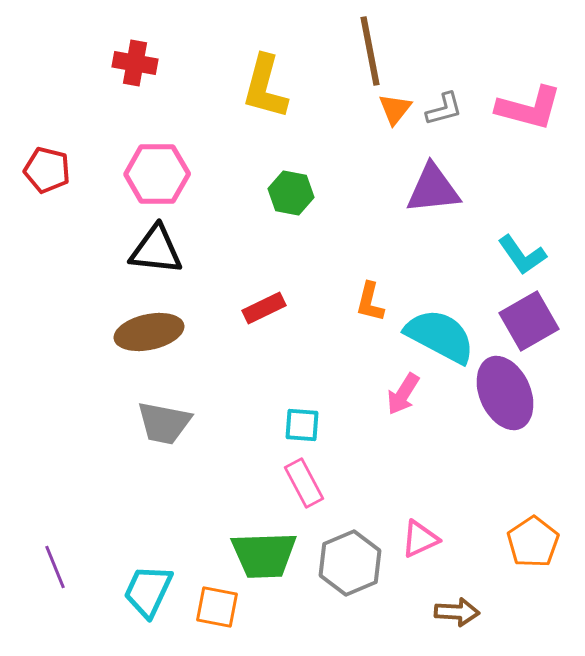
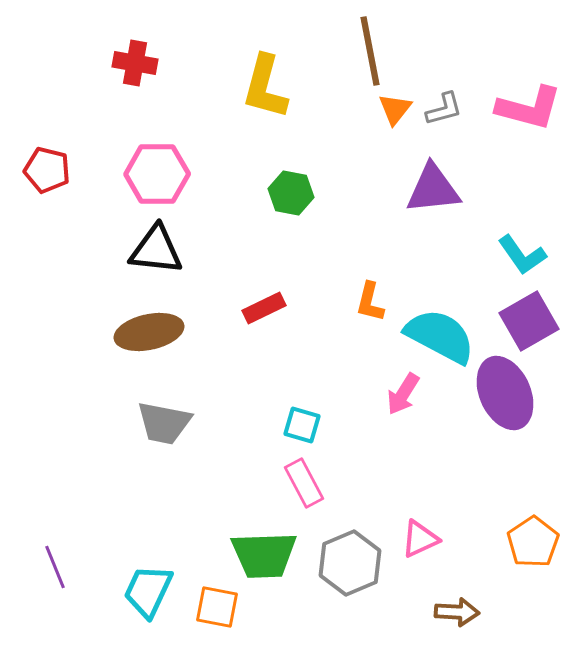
cyan square: rotated 12 degrees clockwise
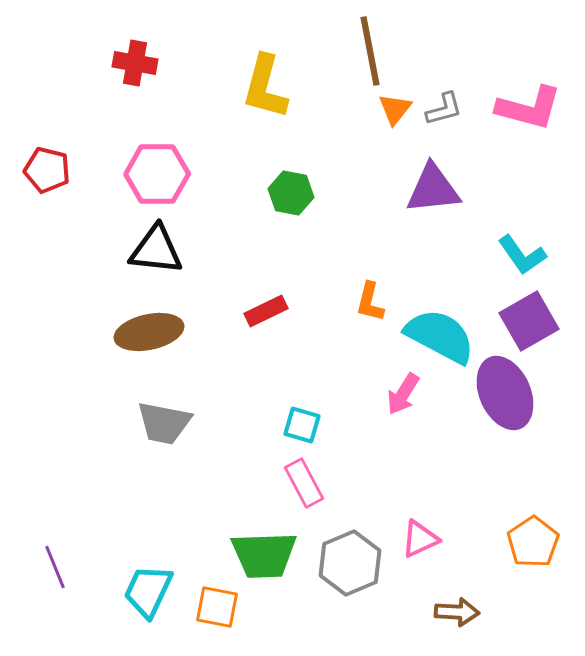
red rectangle: moved 2 px right, 3 px down
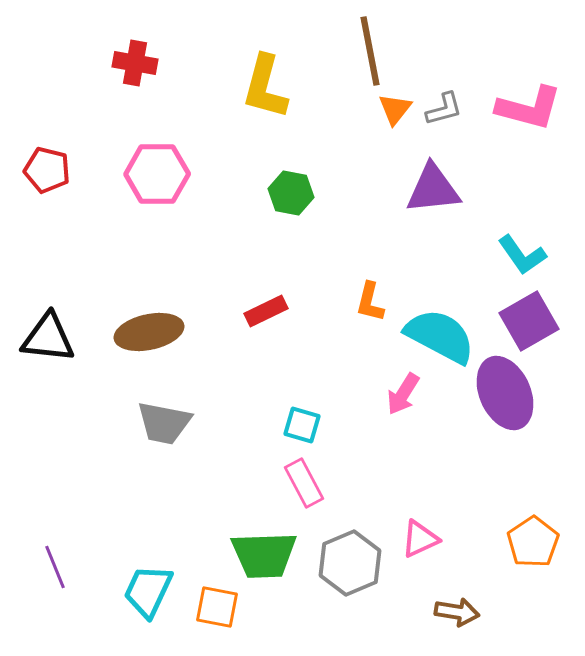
black triangle: moved 108 px left, 88 px down
brown arrow: rotated 6 degrees clockwise
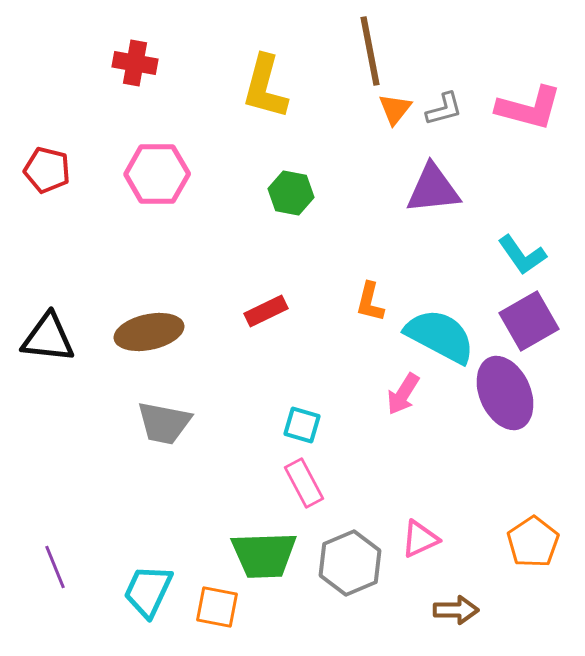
brown arrow: moved 1 px left, 2 px up; rotated 9 degrees counterclockwise
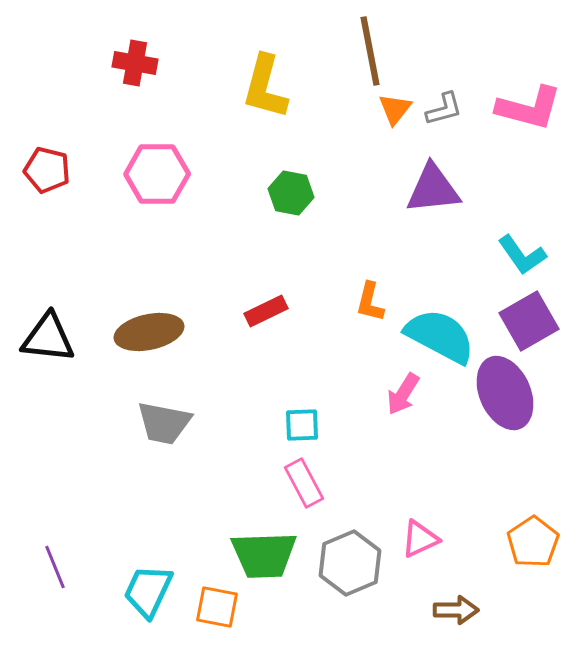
cyan square: rotated 18 degrees counterclockwise
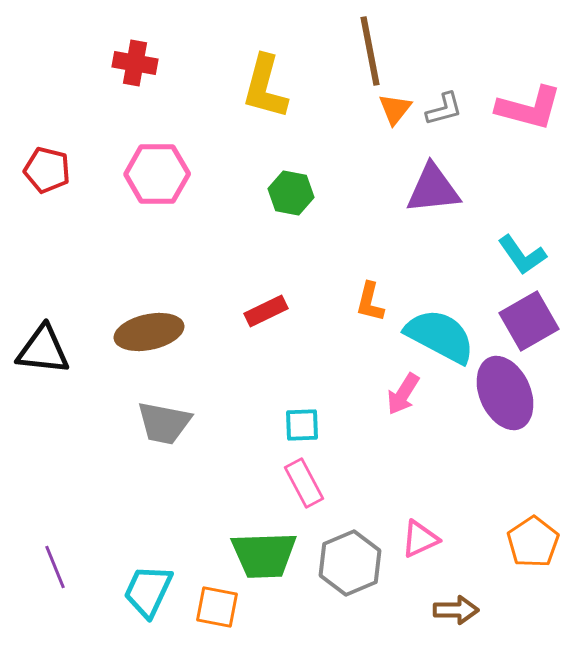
black triangle: moved 5 px left, 12 px down
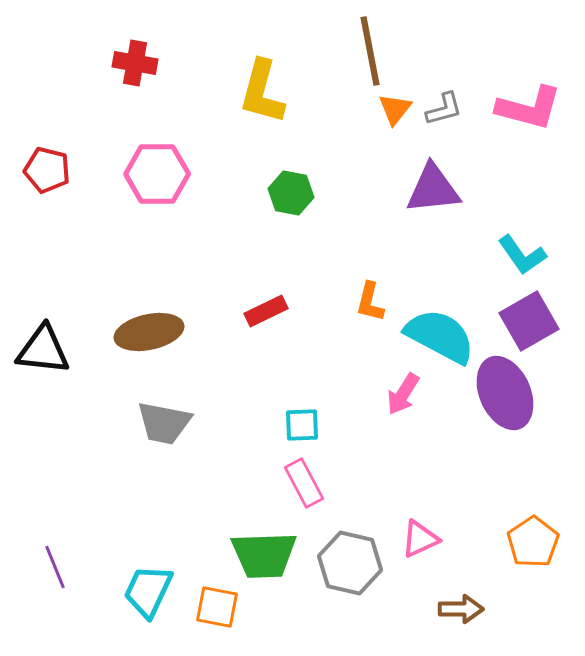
yellow L-shape: moved 3 px left, 5 px down
gray hexagon: rotated 24 degrees counterclockwise
brown arrow: moved 5 px right, 1 px up
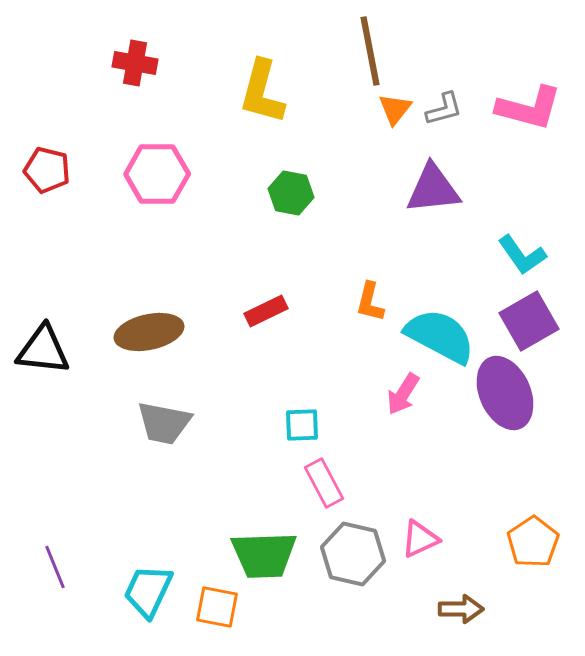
pink rectangle: moved 20 px right
gray hexagon: moved 3 px right, 9 px up
